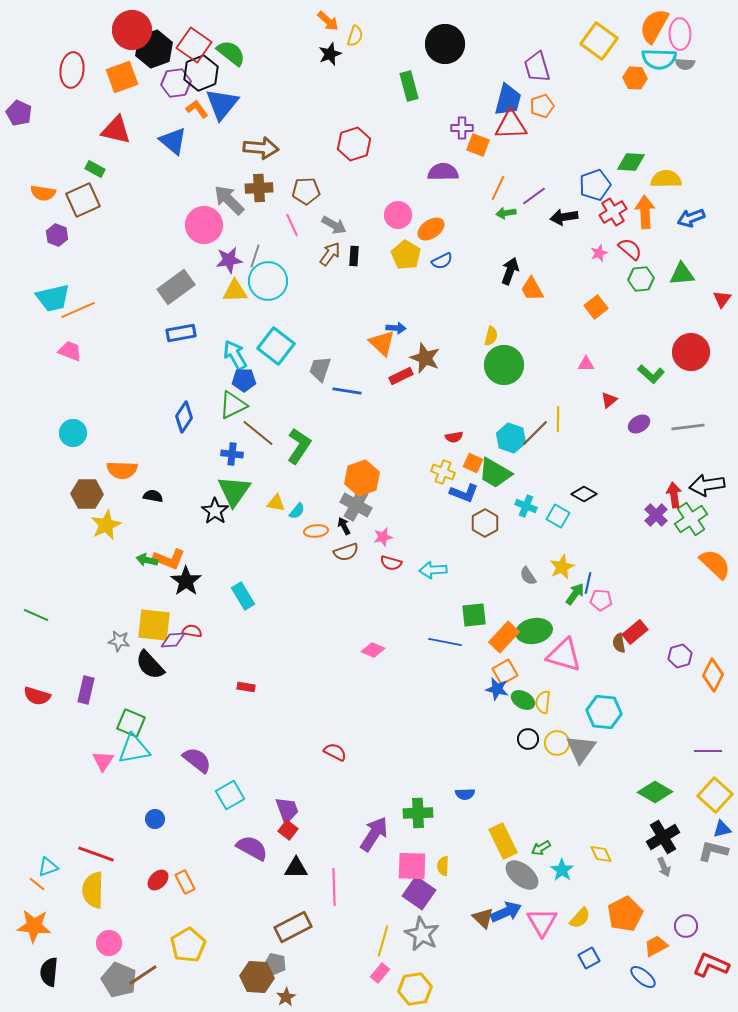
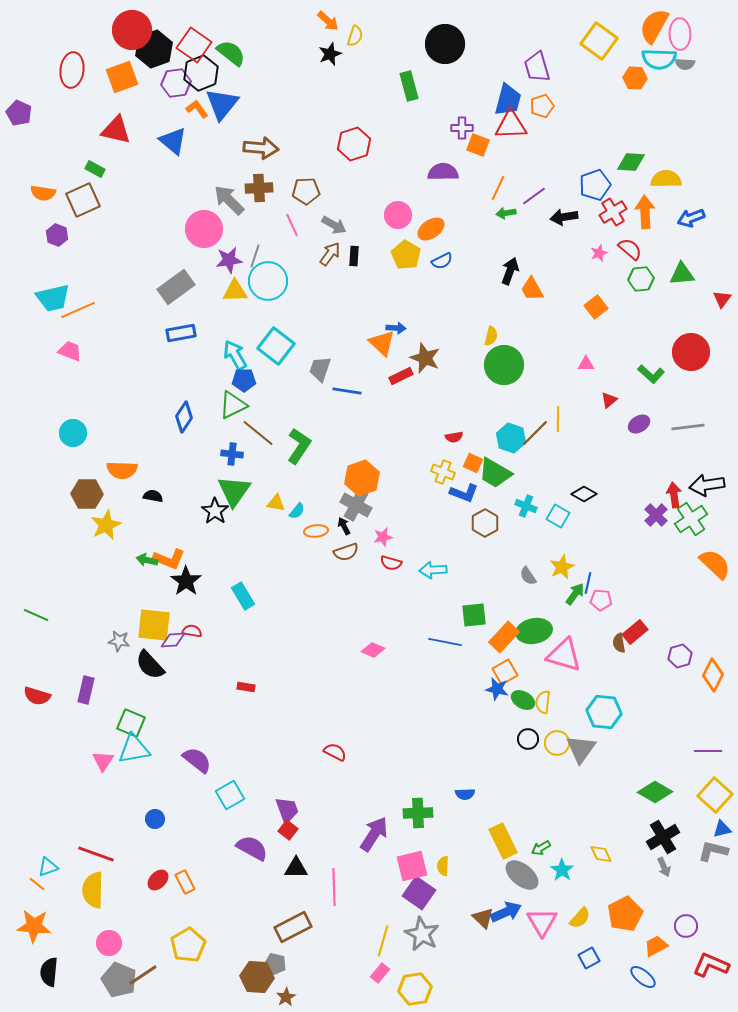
pink circle at (204, 225): moved 4 px down
pink square at (412, 866): rotated 16 degrees counterclockwise
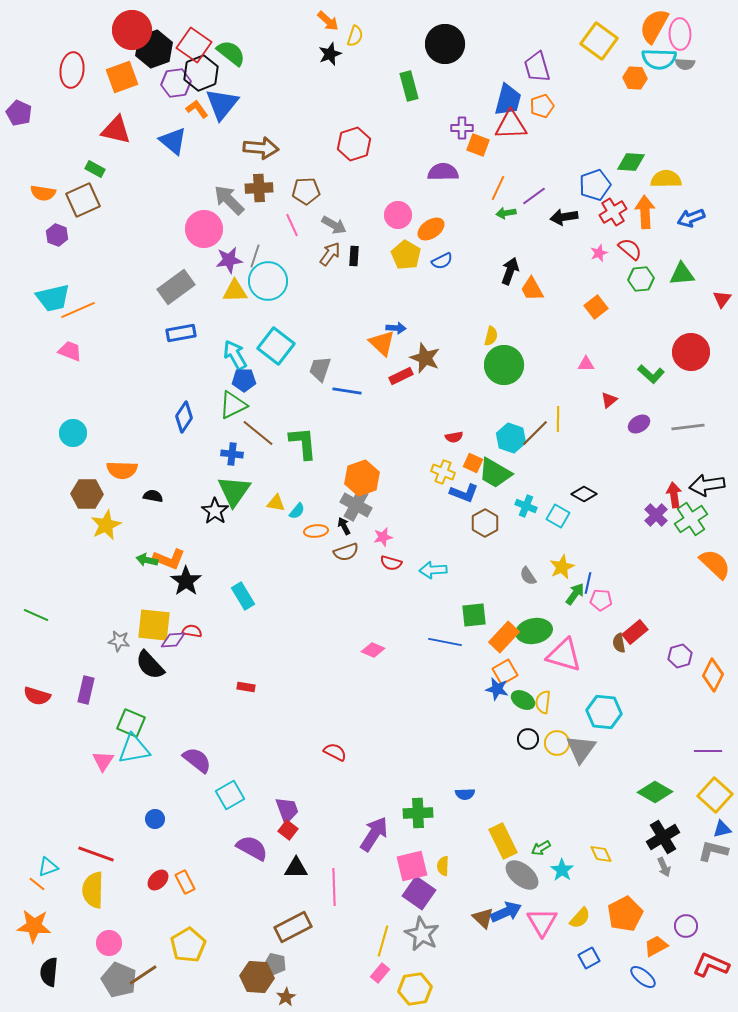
green L-shape at (299, 446): moved 4 px right, 3 px up; rotated 39 degrees counterclockwise
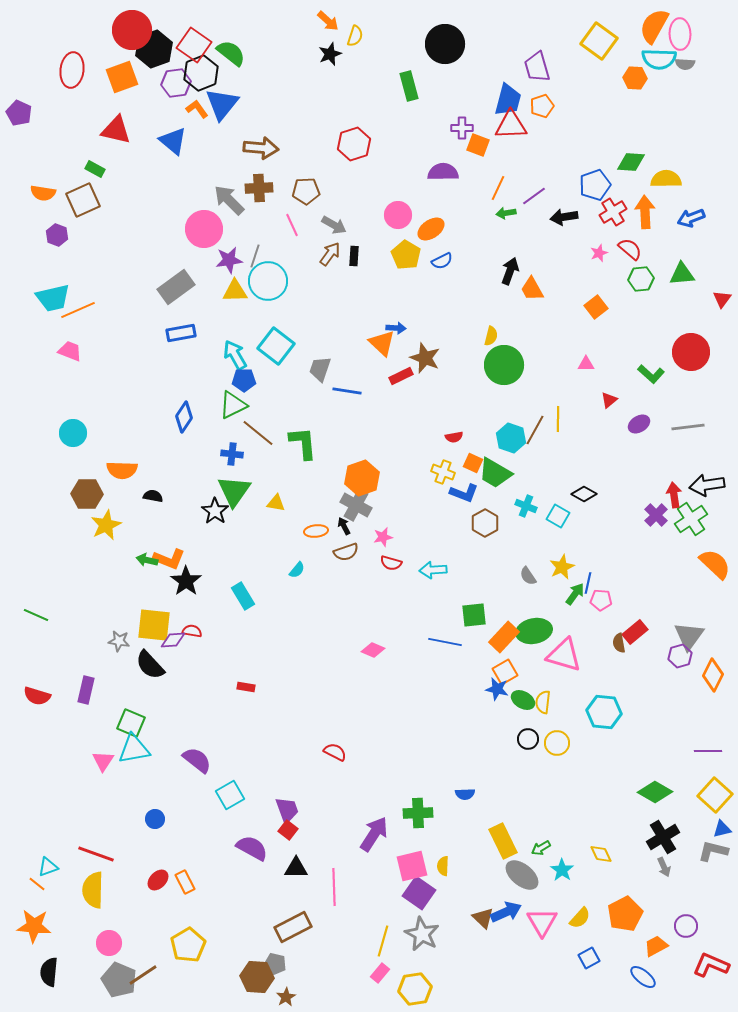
brown line at (535, 433): moved 3 px up; rotated 16 degrees counterclockwise
cyan semicircle at (297, 511): moved 59 px down
gray triangle at (581, 749): moved 108 px right, 113 px up
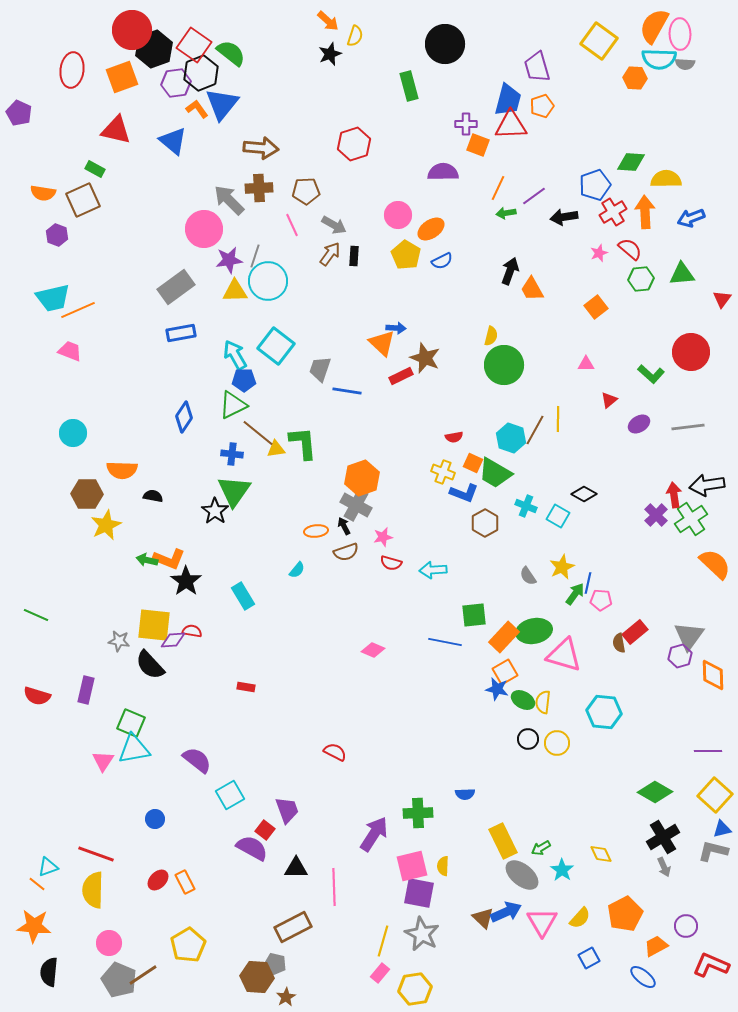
purple cross at (462, 128): moved 4 px right, 4 px up
yellow triangle at (276, 503): moved 54 px up; rotated 18 degrees counterclockwise
orange diamond at (713, 675): rotated 28 degrees counterclockwise
red square at (288, 830): moved 23 px left
purple square at (419, 893): rotated 24 degrees counterclockwise
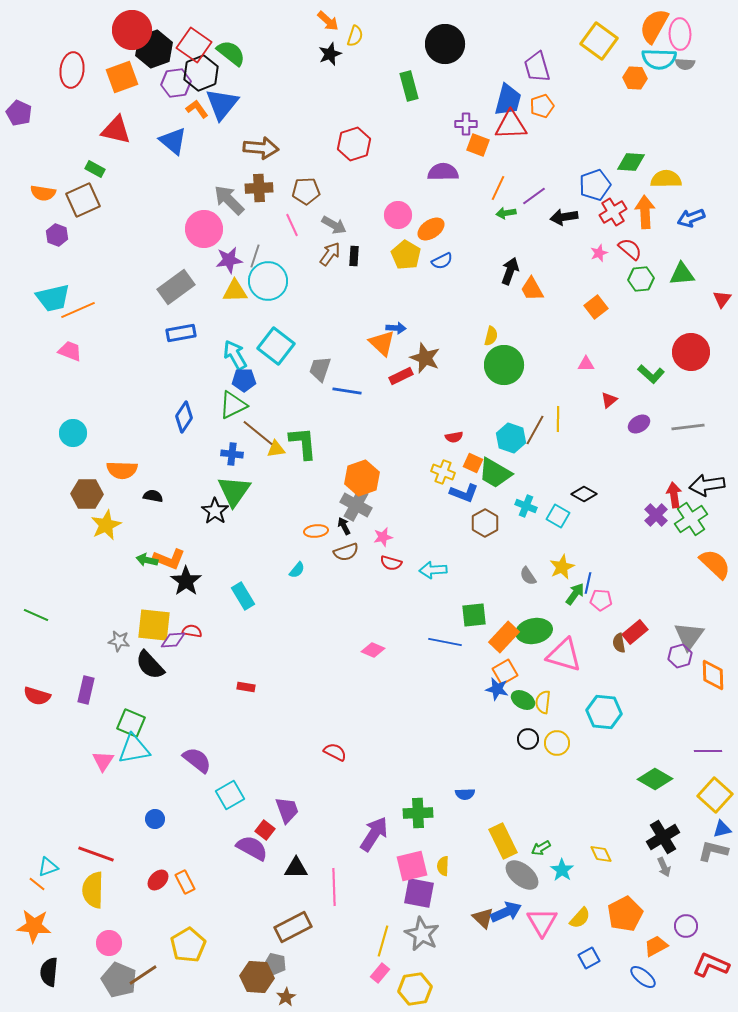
green diamond at (655, 792): moved 13 px up
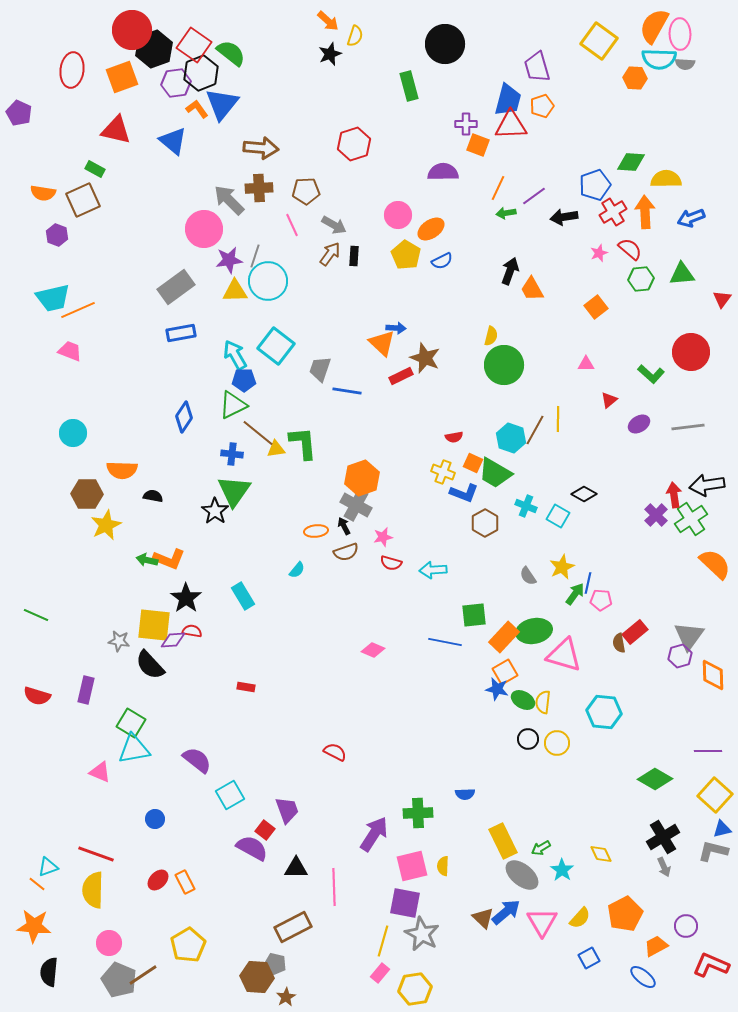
black star at (186, 581): moved 17 px down
green square at (131, 723): rotated 8 degrees clockwise
pink triangle at (103, 761): moved 3 px left, 11 px down; rotated 40 degrees counterclockwise
purple square at (419, 893): moved 14 px left, 10 px down
blue arrow at (506, 912): rotated 16 degrees counterclockwise
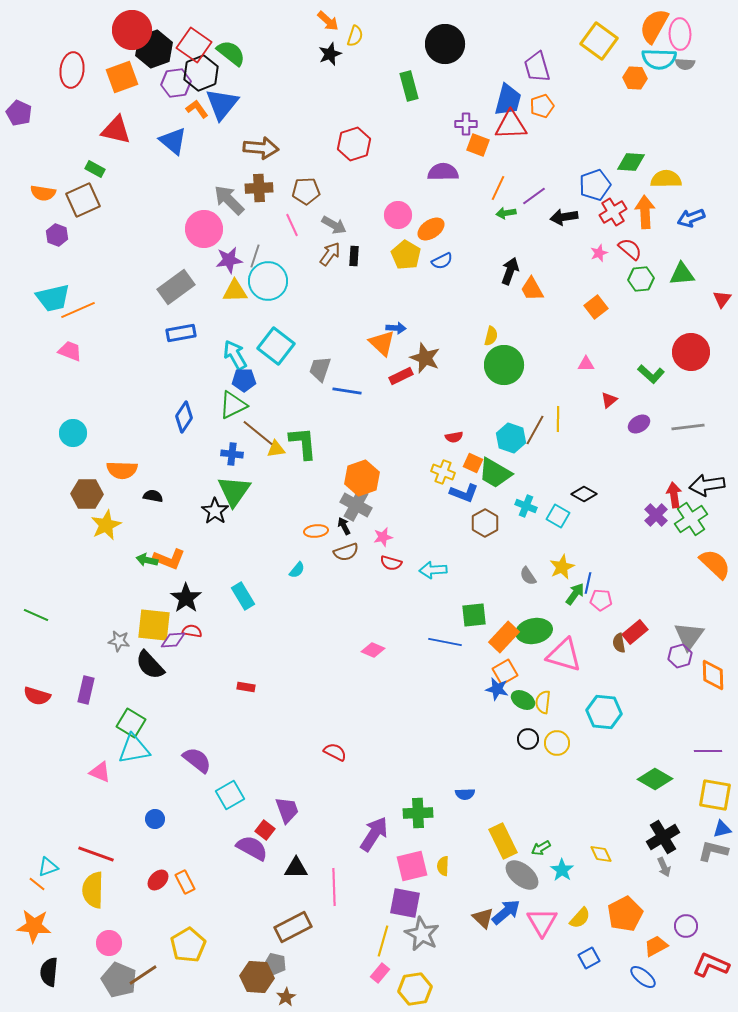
yellow square at (715, 795): rotated 32 degrees counterclockwise
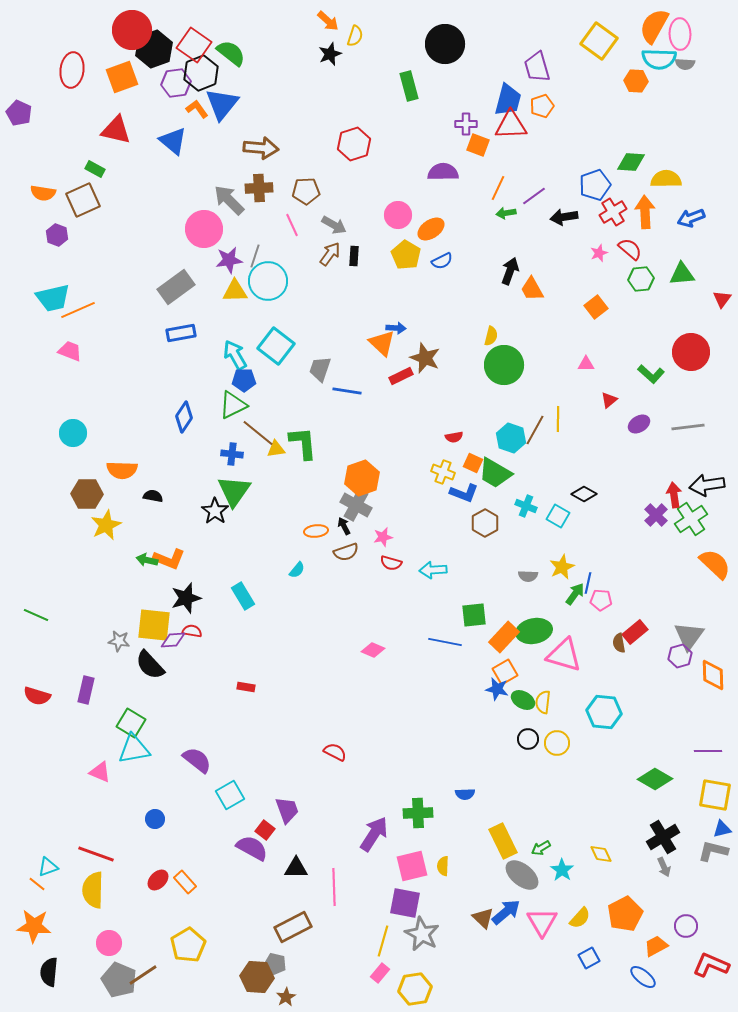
orange hexagon at (635, 78): moved 1 px right, 3 px down
gray semicircle at (528, 576): rotated 54 degrees counterclockwise
black star at (186, 598): rotated 20 degrees clockwise
orange rectangle at (185, 882): rotated 15 degrees counterclockwise
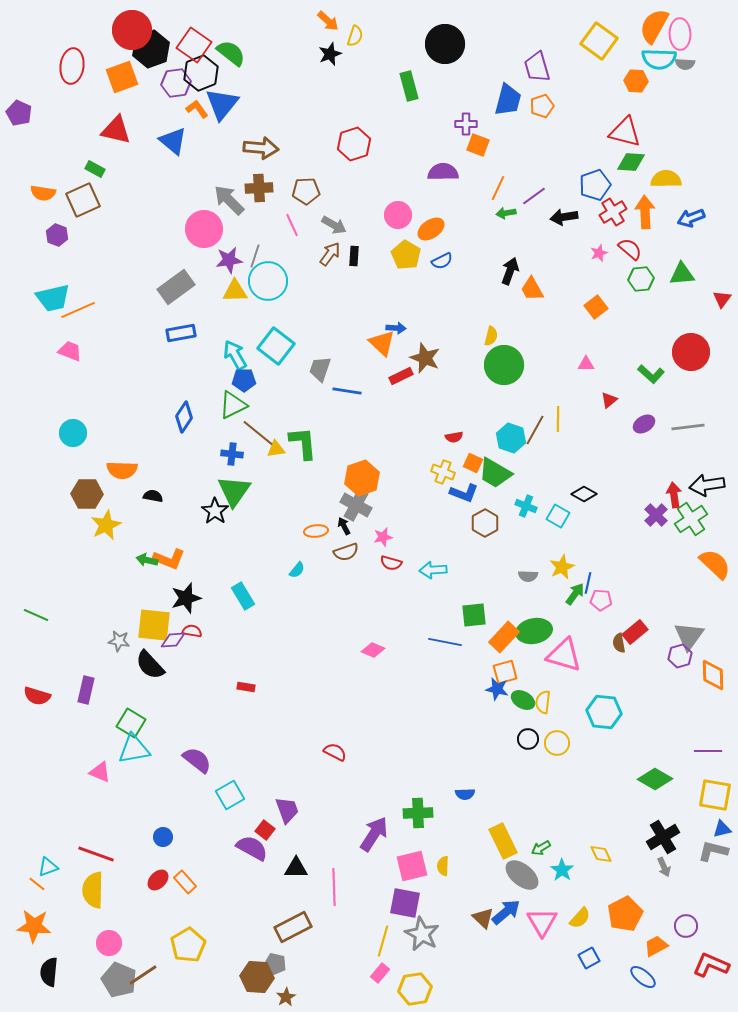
black hexagon at (154, 49): moved 3 px left
red ellipse at (72, 70): moved 4 px up
red triangle at (511, 125): moved 114 px right, 7 px down; rotated 16 degrees clockwise
purple ellipse at (639, 424): moved 5 px right
orange square at (505, 672): rotated 15 degrees clockwise
blue circle at (155, 819): moved 8 px right, 18 px down
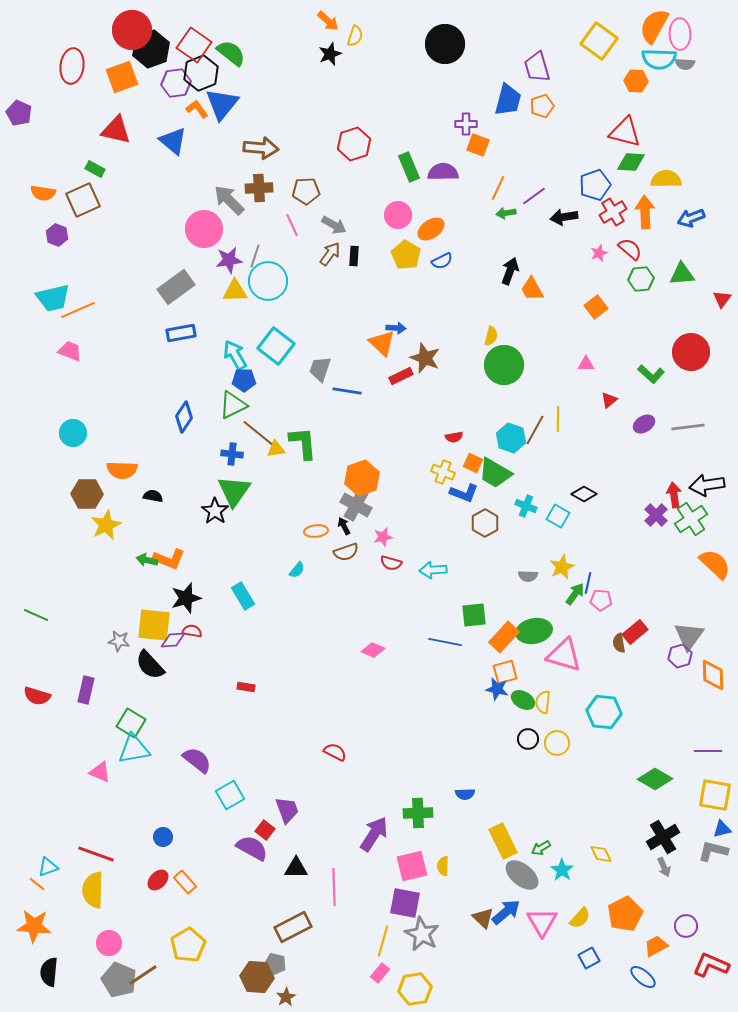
green rectangle at (409, 86): moved 81 px down; rotated 8 degrees counterclockwise
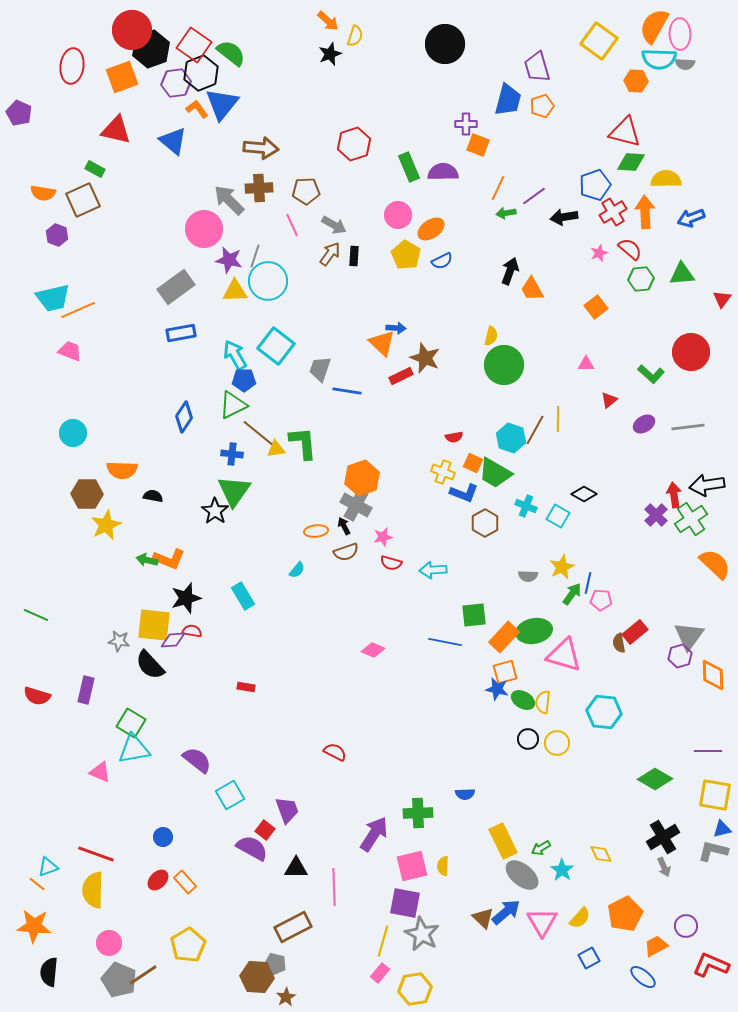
purple star at (229, 260): rotated 20 degrees clockwise
green arrow at (575, 594): moved 3 px left
